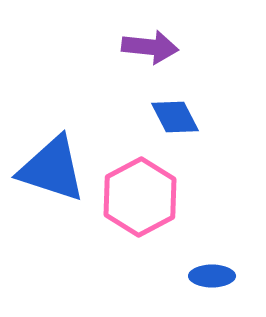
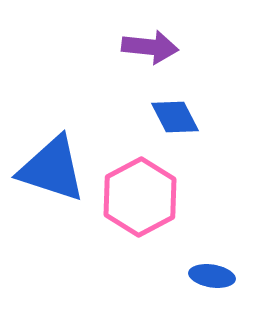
blue ellipse: rotated 9 degrees clockwise
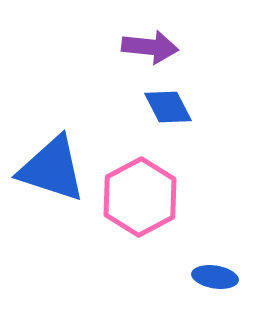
blue diamond: moved 7 px left, 10 px up
blue ellipse: moved 3 px right, 1 px down
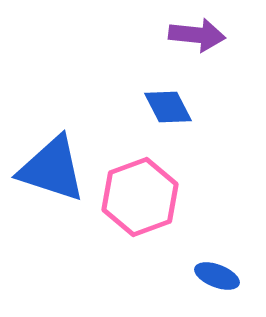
purple arrow: moved 47 px right, 12 px up
pink hexagon: rotated 8 degrees clockwise
blue ellipse: moved 2 px right, 1 px up; rotated 12 degrees clockwise
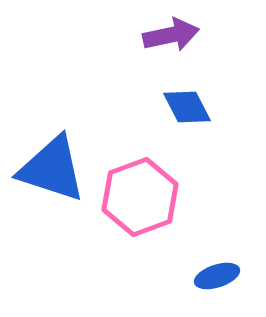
purple arrow: moved 26 px left; rotated 18 degrees counterclockwise
blue diamond: moved 19 px right
blue ellipse: rotated 39 degrees counterclockwise
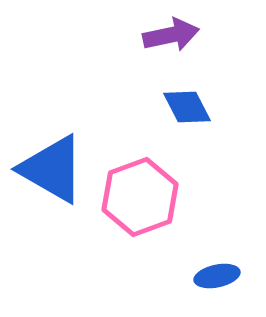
blue triangle: rotated 12 degrees clockwise
blue ellipse: rotated 6 degrees clockwise
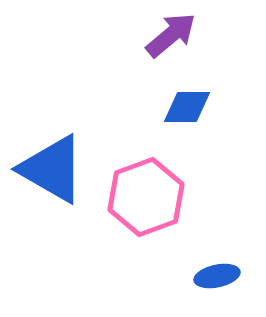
purple arrow: rotated 28 degrees counterclockwise
blue diamond: rotated 63 degrees counterclockwise
pink hexagon: moved 6 px right
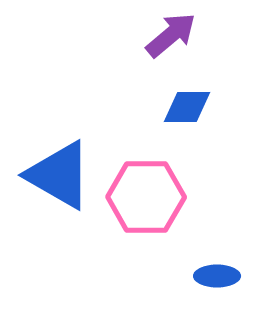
blue triangle: moved 7 px right, 6 px down
pink hexagon: rotated 20 degrees clockwise
blue ellipse: rotated 12 degrees clockwise
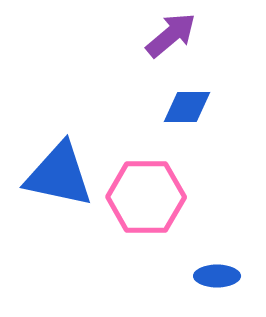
blue triangle: rotated 18 degrees counterclockwise
